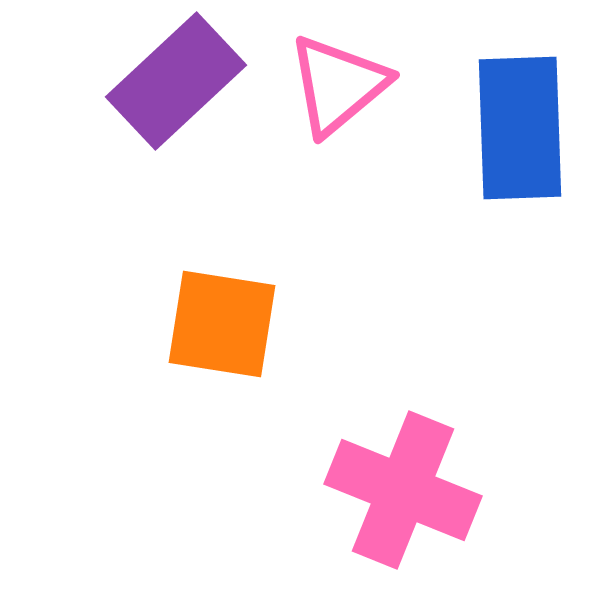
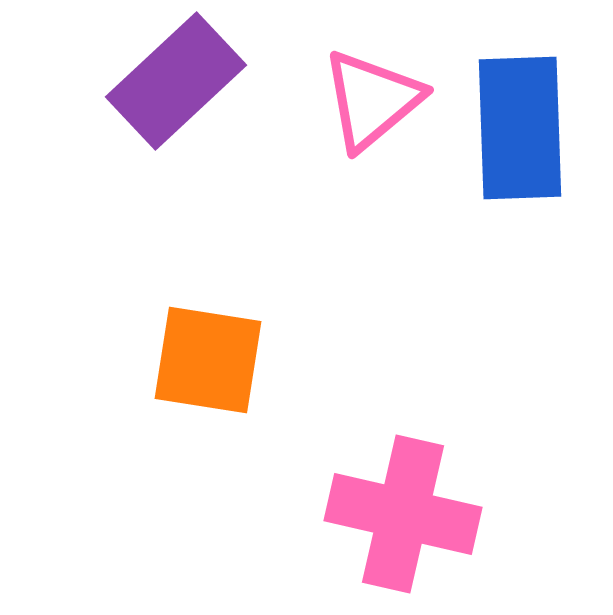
pink triangle: moved 34 px right, 15 px down
orange square: moved 14 px left, 36 px down
pink cross: moved 24 px down; rotated 9 degrees counterclockwise
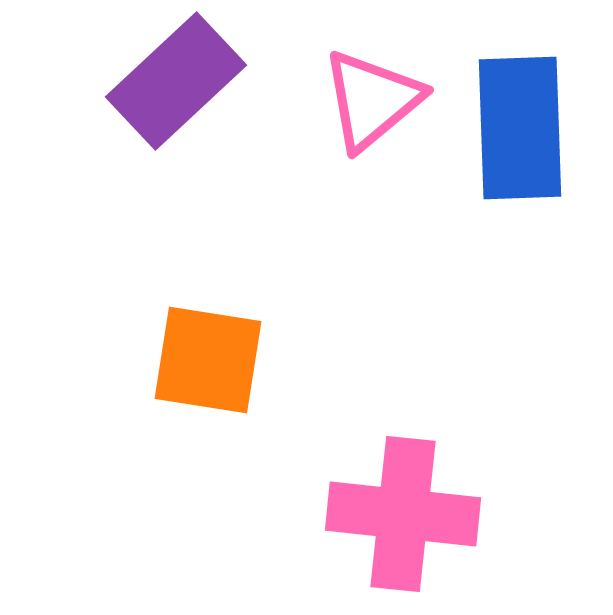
pink cross: rotated 7 degrees counterclockwise
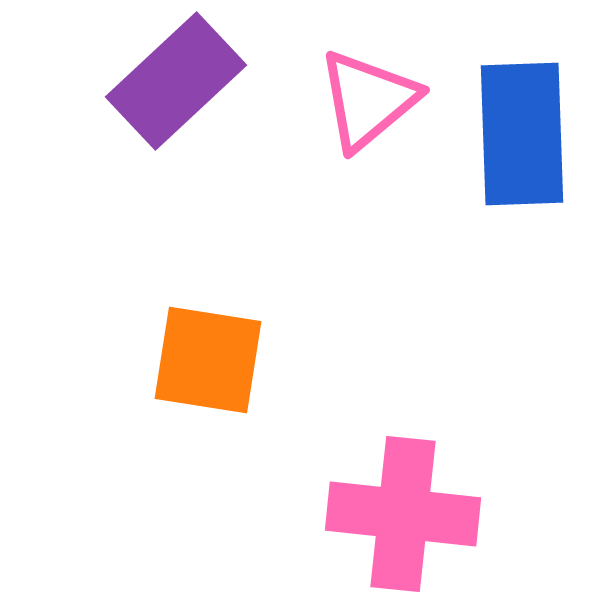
pink triangle: moved 4 px left
blue rectangle: moved 2 px right, 6 px down
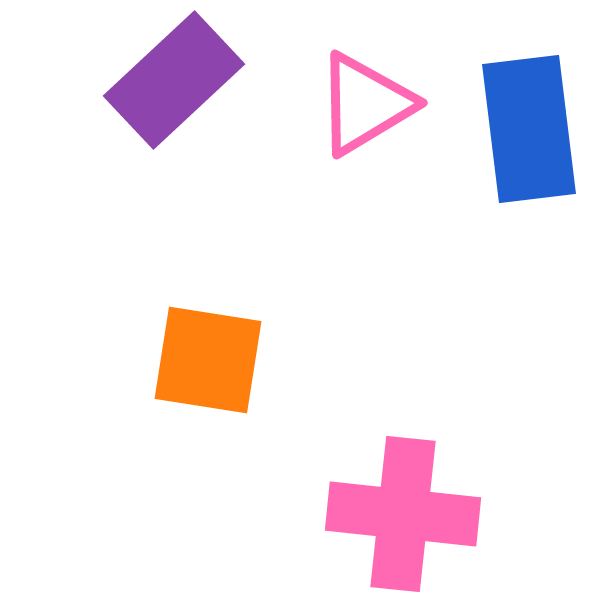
purple rectangle: moved 2 px left, 1 px up
pink triangle: moved 3 px left, 4 px down; rotated 9 degrees clockwise
blue rectangle: moved 7 px right, 5 px up; rotated 5 degrees counterclockwise
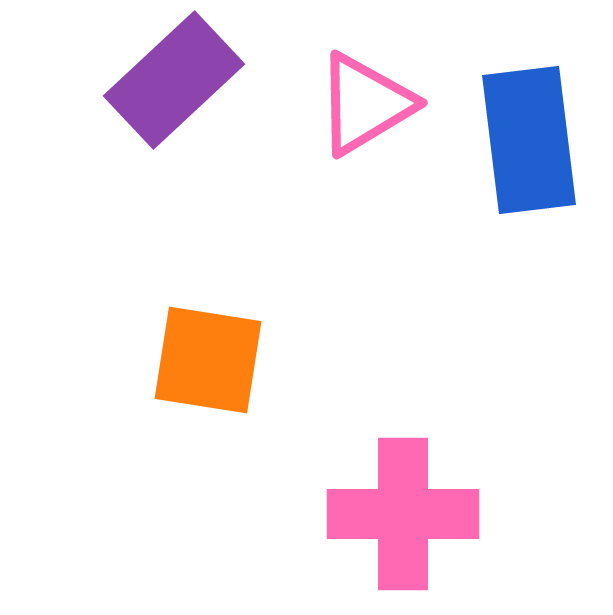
blue rectangle: moved 11 px down
pink cross: rotated 6 degrees counterclockwise
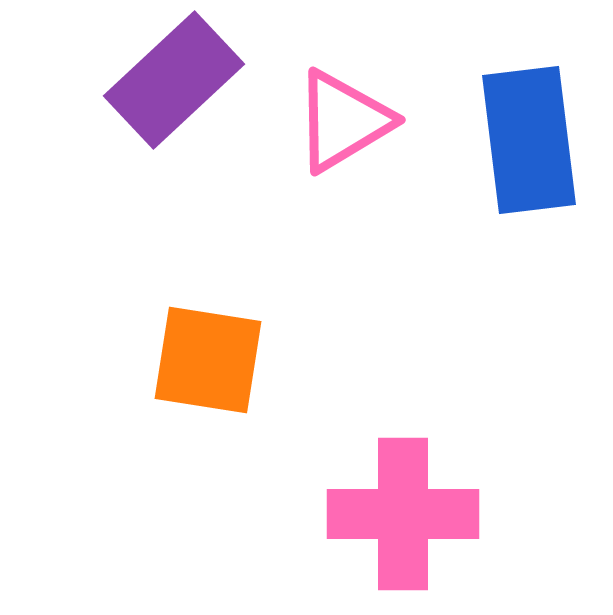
pink triangle: moved 22 px left, 17 px down
